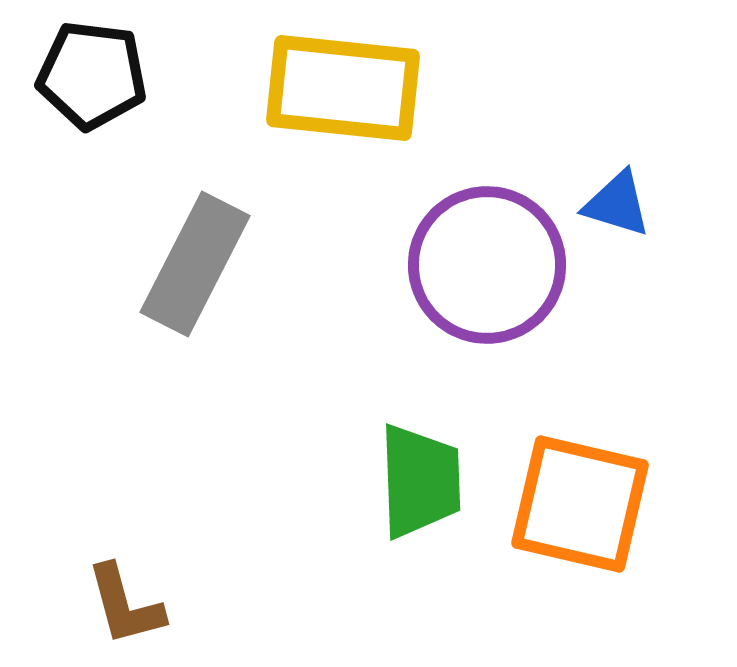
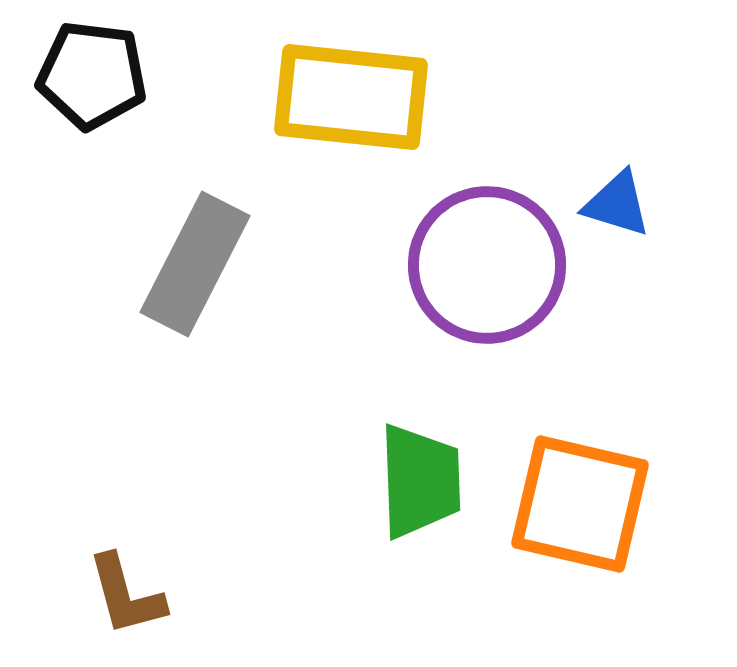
yellow rectangle: moved 8 px right, 9 px down
brown L-shape: moved 1 px right, 10 px up
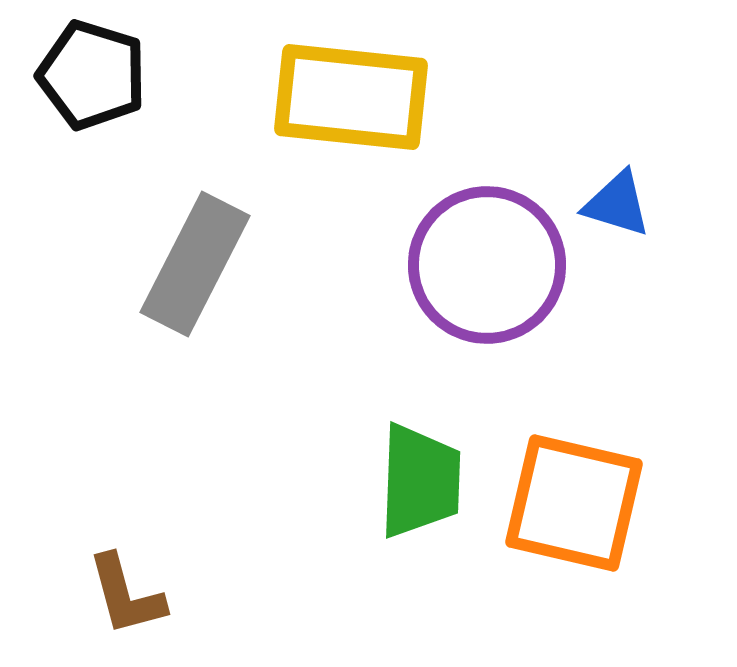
black pentagon: rotated 10 degrees clockwise
green trapezoid: rotated 4 degrees clockwise
orange square: moved 6 px left, 1 px up
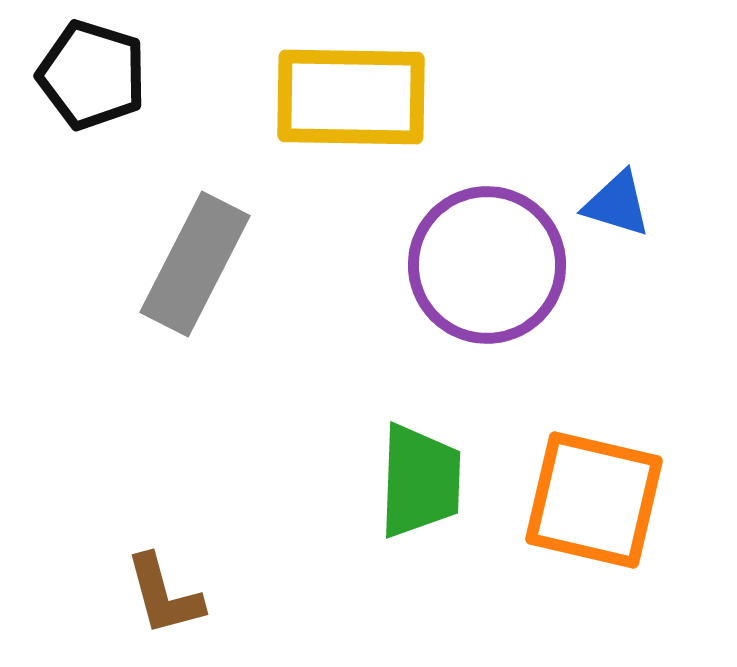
yellow rectangle: rotated 5 degrees counterclockwise
orange square: moved 20 px right, 3 px up
brown L-shape: moved 38 px right
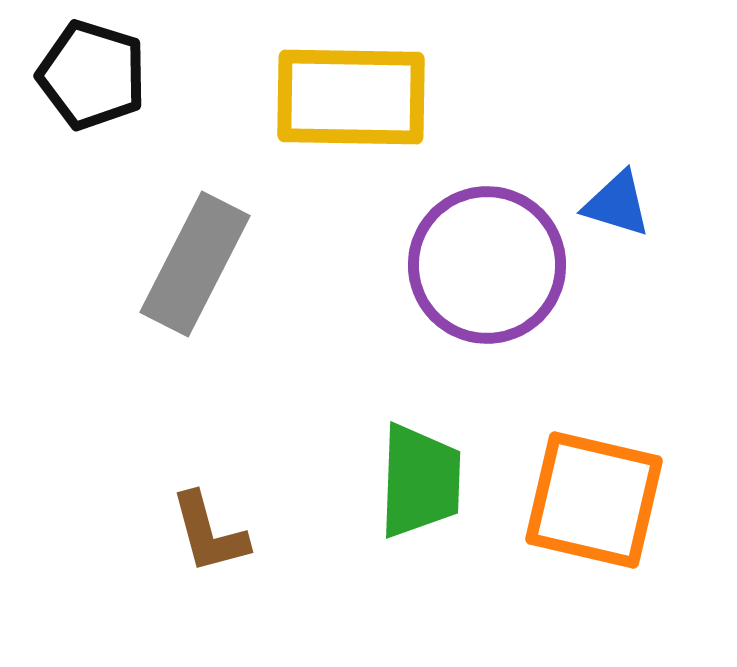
brown L-shape: moved 45 px right, 62 px up
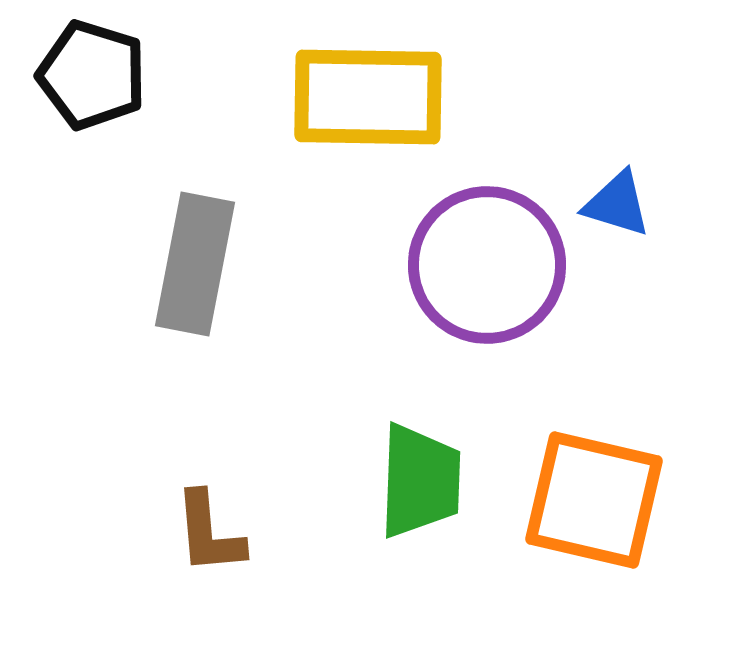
yellow rectangle: moved 17 px right
gray rectangle: rotated 16 degrees counterclockwise
brown L-shape: rotated 10 degrees clockwise
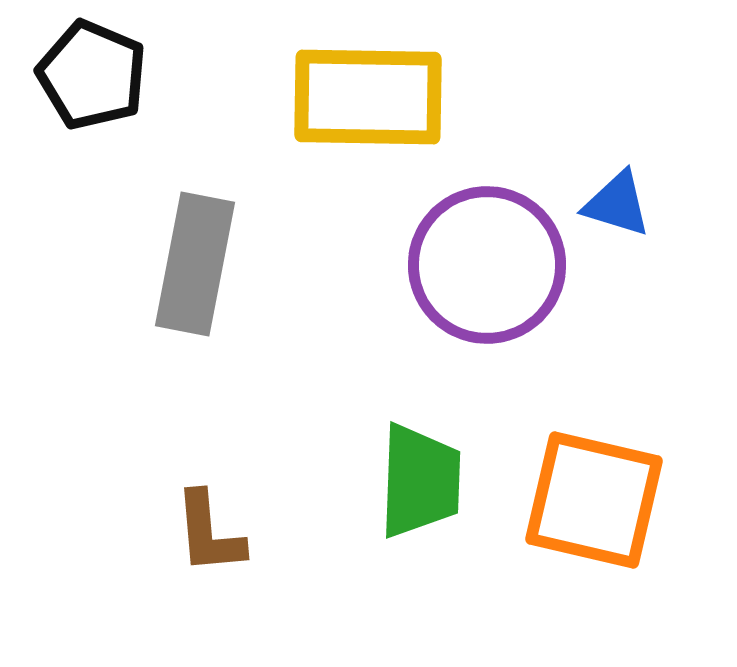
black pentagon: rotated 6 degrees clockwise
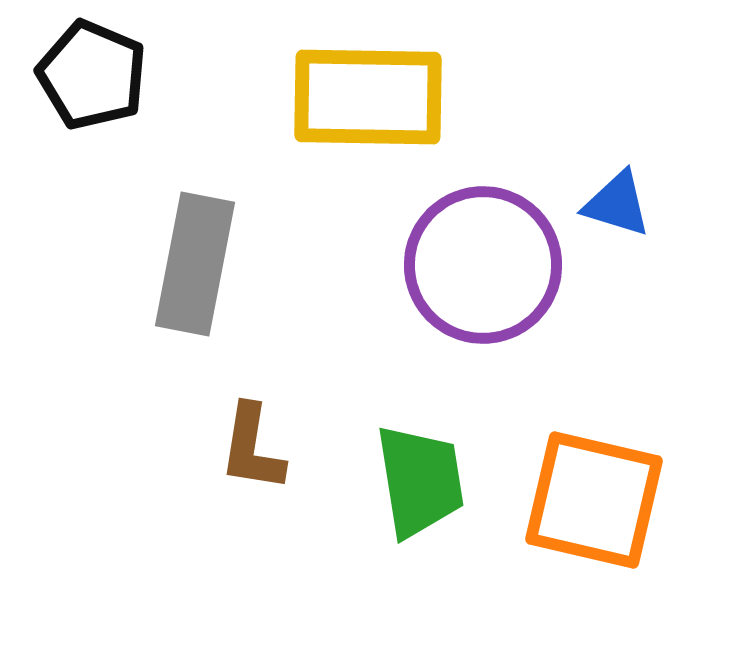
purple circle: moved 4 px left
green trapezoid: rotated 11 degrees counterclockwise
brown L-shape: moved 43 px right, 85 px up; rotated 14 degrees clockwise
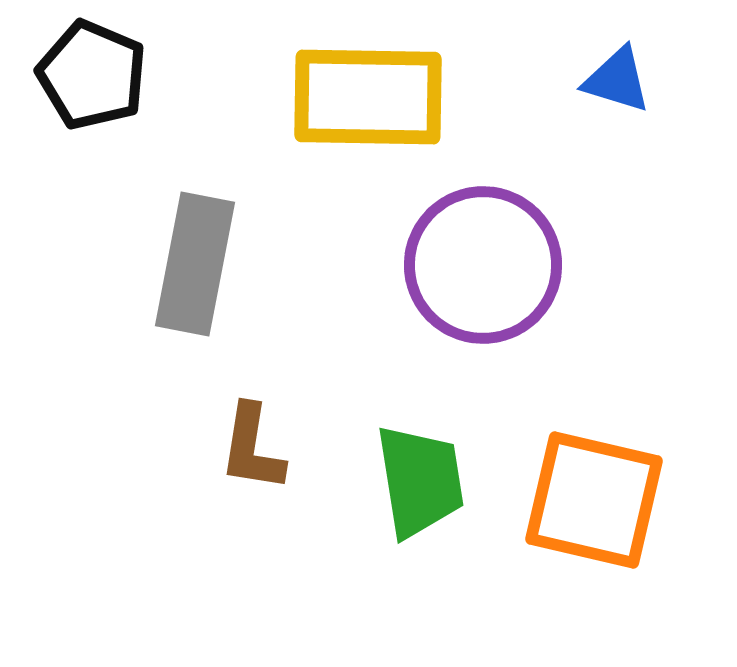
blue triangle: moved 124 px up
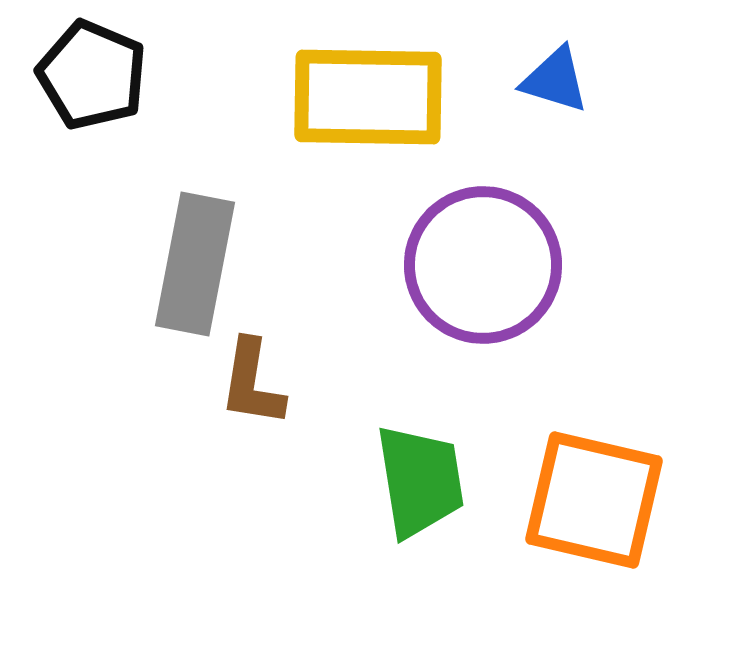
blue triangle: moved 62 px left
brown L-shape: moved 65 px up
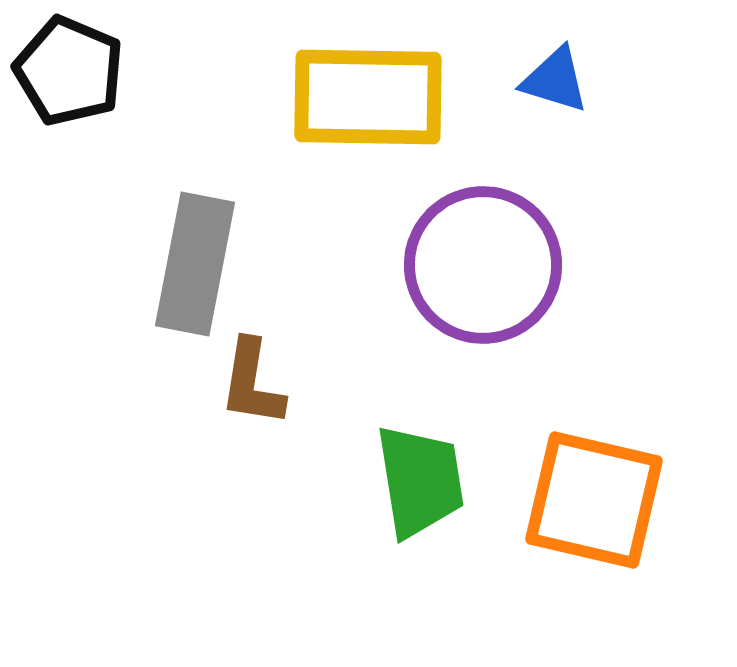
black pentagon: moved 23 px left, 4 px up
